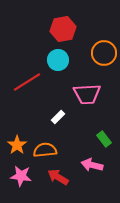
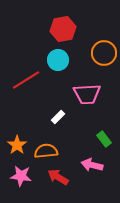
red line: moved 1 px left, 2 px up
orange semicircle: moved 1 px right, 1 px down
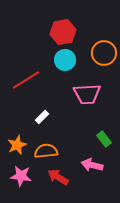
red hexagon: moved 3 px down
cyan circle: moved 7 px right
white rectangle: moved 16 px left
orange star: rotated 12 degrees clockwise
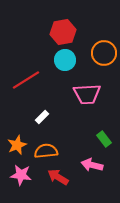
pink star: moved 1 px up
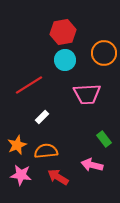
red line: moved 3 px right, 5 px down
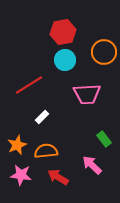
orange circle: moved 1 px up
pink arrow: rotated 30 degrees clockwise
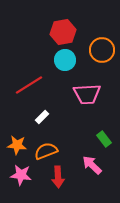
orange circle: moved 2 px left, 2 px up
orange star: rotated 30 degrees clockwise
orange semicircle: rotated 15 degrees counterclockwise
red arrow: rotated 125 degrees counterclockwise
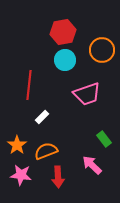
red line: rotated 52 degrees counterclockwise
pink trapezoid: rotated 16 degrees counterclockwise
orange star: rotated 30 degrees clockwise
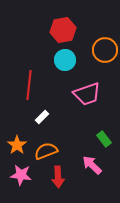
red hexagon: moved 2 px up
orange circle: moved 3 px right
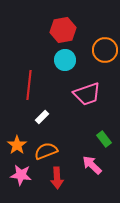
red arrow: moved 1 px left, 1 px down
